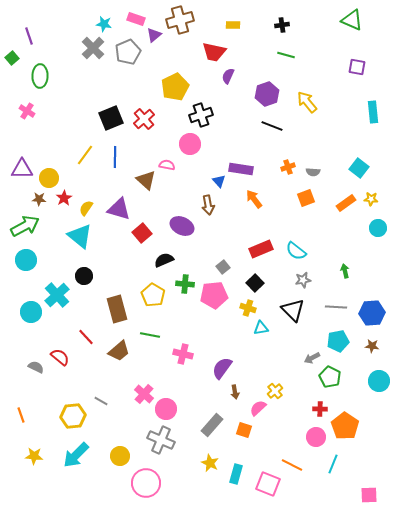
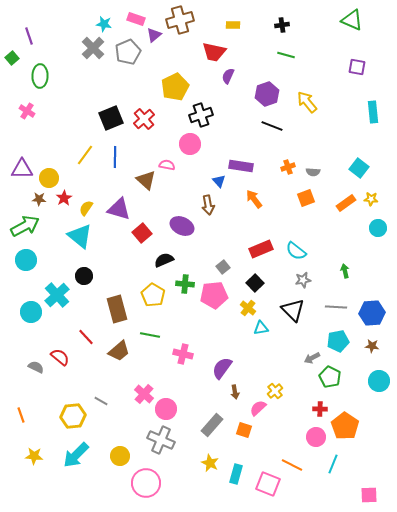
purple rectangle at (241, 169): moved 3 px up
yellow cross at (248, 308): rotated 21 degrees clockwise
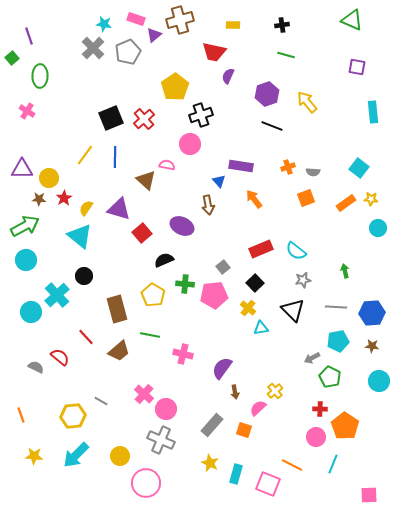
yellow pentagon at (175, 87): rotated 8 degrees counterclockwise
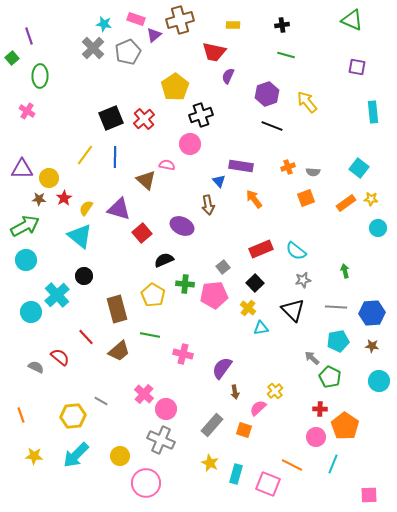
gray arrow at (312, 358): rotated 70 degrees clockwise
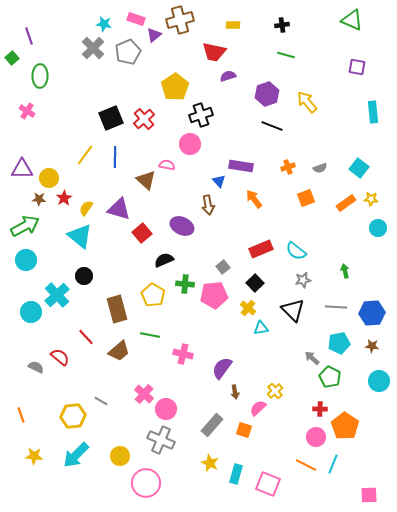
purple semicircle at (228, 76): rotated 49 degrees clockwise
gray semicircle at (313, 172): moved 7 px right, 4 px up; rotated 24 degrees counterclockwise
cyan pentagon at (338, 341): moved 1 px right, 2 px down
orange line at (292, 465): moved 14 px right
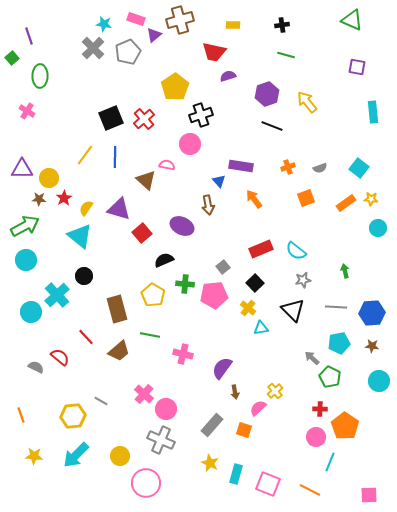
cyan line at (333, 464): moved 3 px left, 2 px up
orange line at (306, 465): moved 4 px right, 25 px down
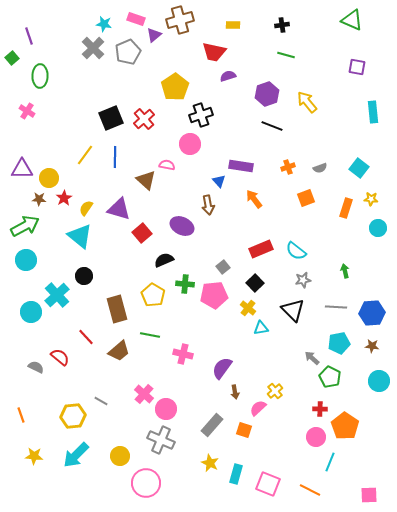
orange rectangle at (346, 203): moved 5 px down; rotated 36 degrees counterclockwise
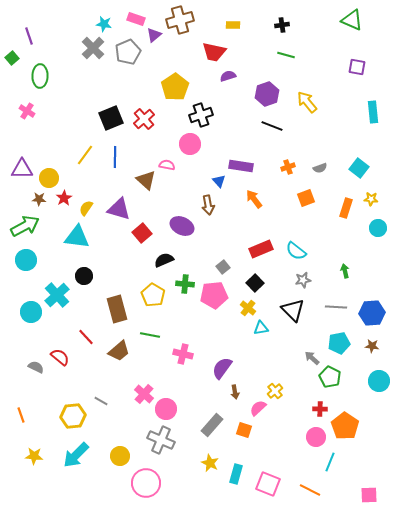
cyan triangle at (80, 236): moved 3 px left, 1 px down; rotated 32 degrees counterclockwise
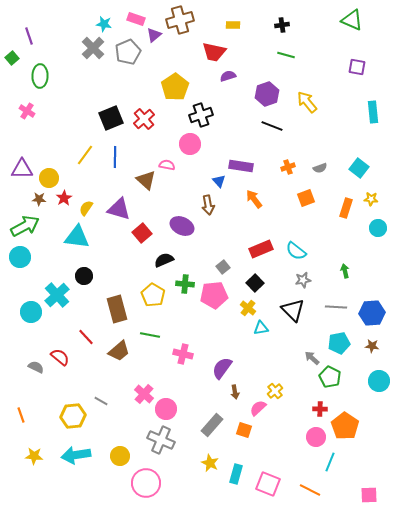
cyan circle at (26, 260): moved 6 px left, 3 px up
cyan arrow at (76, 455): rotated 36 degrees clockwise
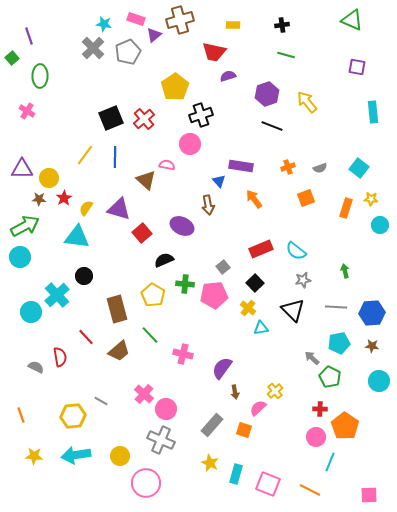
cyan circle at (378, 228): moved 2 px right, 3 px up
green line at (150, 335): rotated 36 degrees clockwise
red semicircle at (60, 357): rotated 42 degrees clockwise
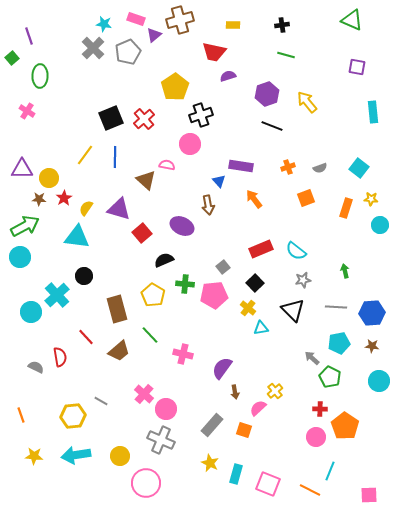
cyan line at (330, 462): moved 9 px down
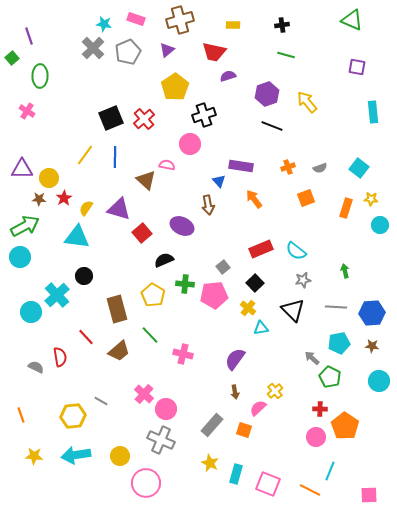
purple triangle at (154, 35): moved 13 px right, 15 px down
black cross at (201, 115): moved 3 px right
purple semicircle at (222, 368): moved 13 px right, 9 px up
